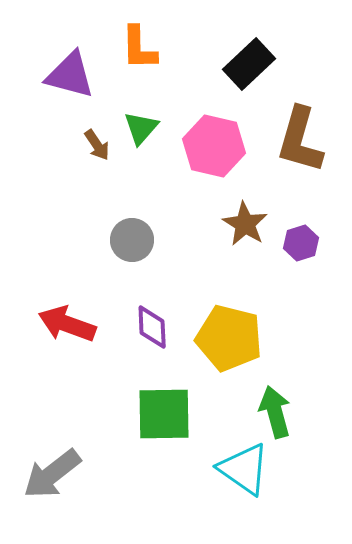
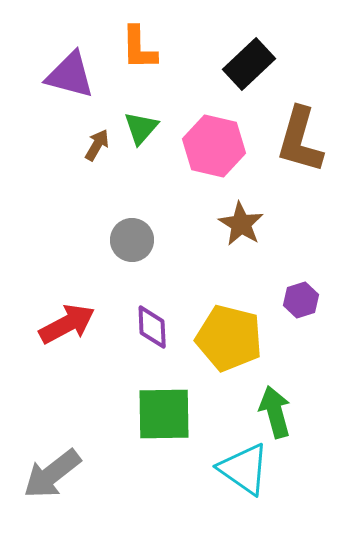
brown arrow: rotated 116 degrees counterclockwise
brown star: moved 4 px left
purple hexagon: moved 57 px down
red arrow: rotated 132 degrees clockwise
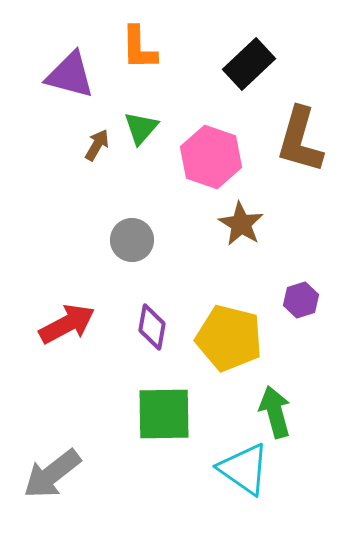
pink hexagon: moved 3 px left, 11 px down; rotated 6 degrees clockwise
purple diamond: rotated 12 degrees clockwise
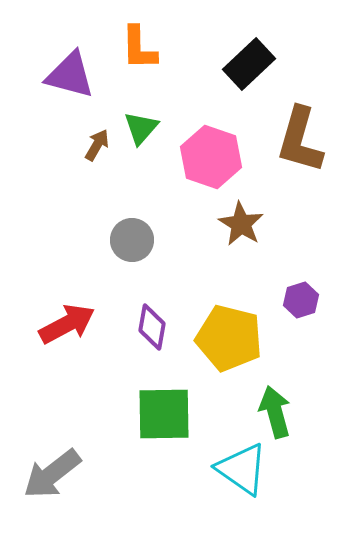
cyan triangle: moved 2 px left
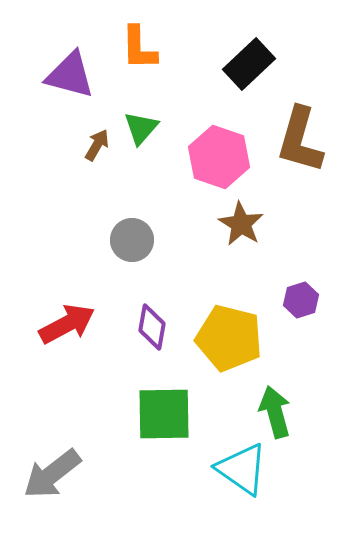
pink hexagon: moved 8 px right
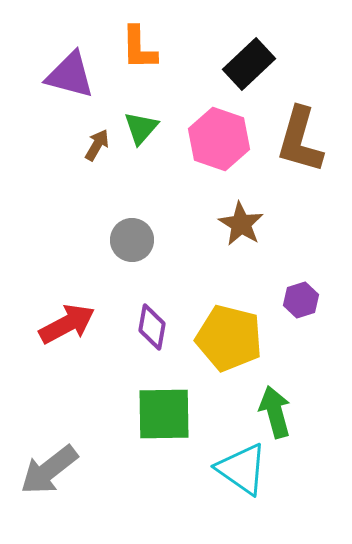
pink hexagon: moved 18 px up
gray arrow: moved 3 px left, 4 px up
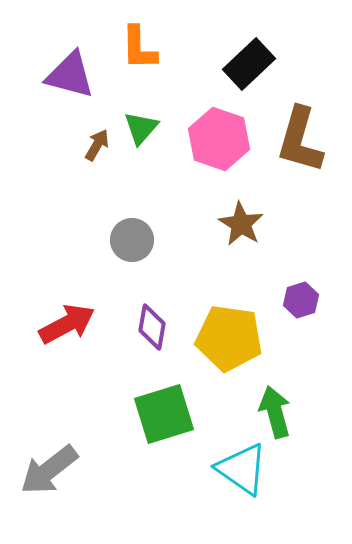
yellow pentagon: rotated 6 degrees counterclockwise
green square: rotated 16 degrees counterclockwise
